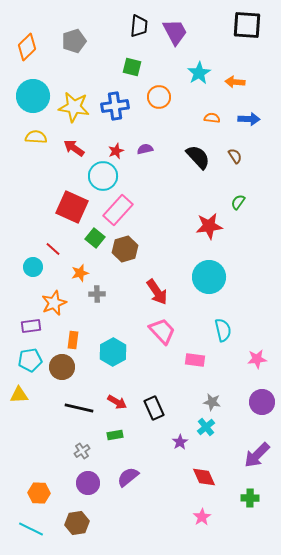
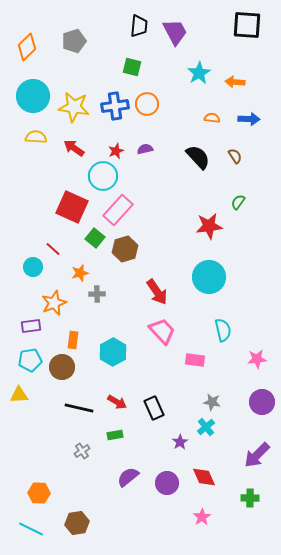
orange circle at (159, 97): moved 12 px left, 7 px down
purple circle at (88, 483): moved 79 px right
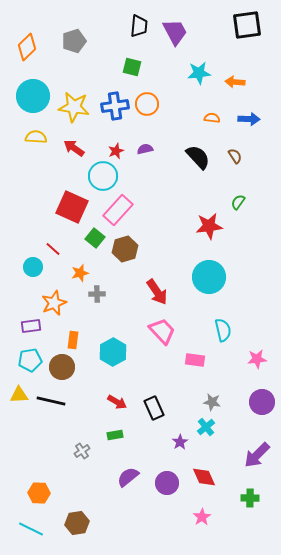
black square at (247, 25): rotated 12 degrees counterclockwise
cyan star at (199, 73): rotated 25 degrees clockwise
black line at (79, 408): moved 28 px left, 7 px up
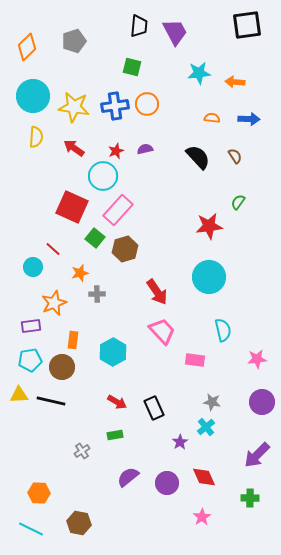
yellow semicircle at (36, 137): rotated 90 degrees clockwise
brown hexagon at (77, 523): moved 2 px right; rotated 20 degrees clockwise
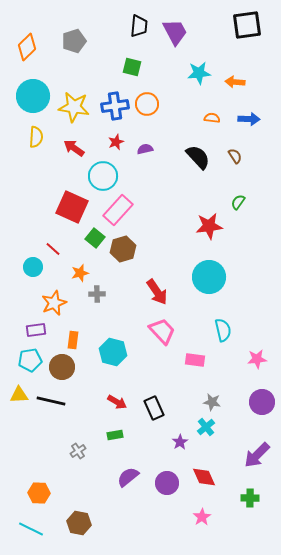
red star at (116, 151): moved 9 px up
brown hexagon at (125, 249): moved 2 px left
purple rectangle at (31, 326): moved 5 px right, 4 px down
cyan hexagon at (113, 352): rotated 16 degrees counterclockwise
gray cross at (82, 451): moved 4 px left
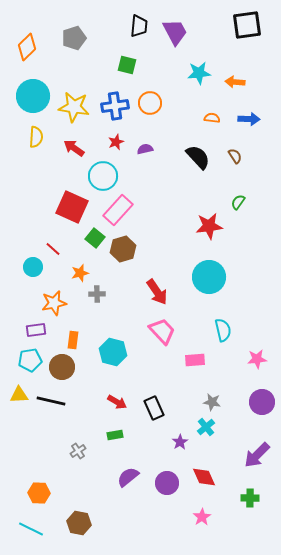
gray pentagon at (74, 41): moved 3 px up
green square at (132, 67): moved 5 px left, 2 px up
orange circle at (147, 104): moved 3 px right, 1 px up
orange star at (54, 303): rotated 10 degrees clockwise
pink rectangle at (195, 360): rotated 12 degrees counterclockwise
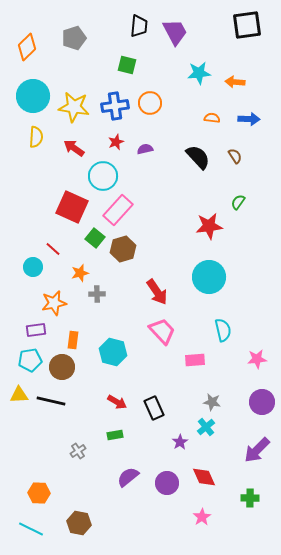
purple arrow at (257, 455): moved 5 px up
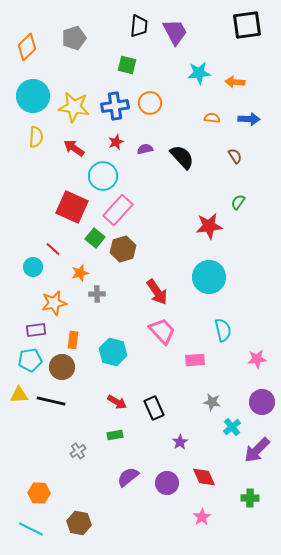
black semicircle at (198, 157): moved 16 px left
cyan cross at (206, 427): moved 26 px right
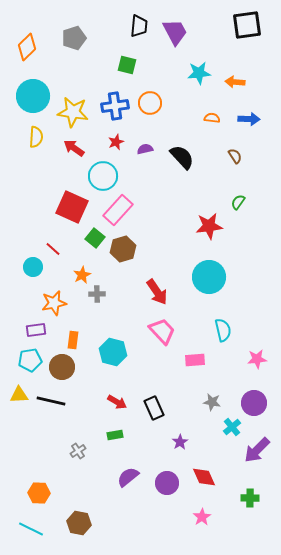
yellow star at (74, 107): moved 1 px left, 5 px down
orange star at (80, 273): moved 2 px right, 2 px down; rotated 12 degrees counterclockwise
purple circle at (262, 402): moved 8 px left, 1 px down
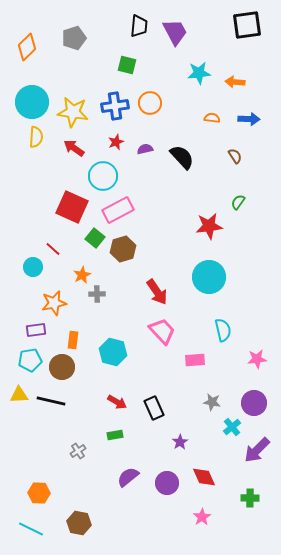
cyan circle at (33, 96): moved 1 px left, 6 px down
pink rectangle at (118, 210): rotated 20 degrees clockwise
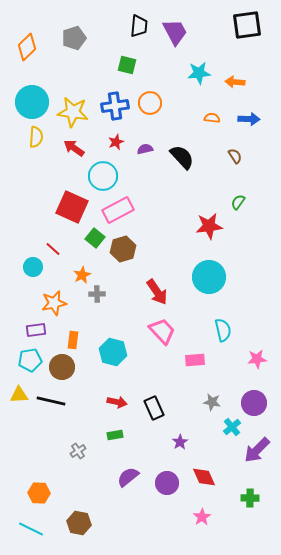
red arrow at (117, 402): rotated 18 degrees counterclockwise
